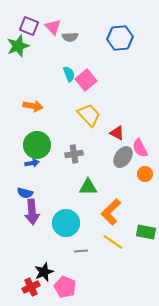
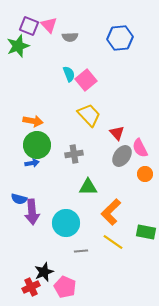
pink triangle: moved 4 px left, 2 px up
orange arrow: moved 15 px down
red triangle: rotated 21 degrees clockwise
gray ellipse: moved 1 px left, 1 px up
blue semicircle: moved 6 px left, 6 px down
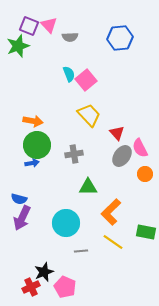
purple arrow: moved 10 px left, 6 px down; rotated 30 degrees clockwise
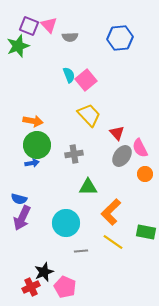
cyan semicircle: moved 1 px down
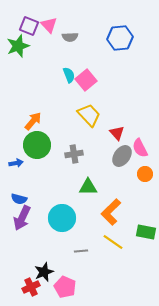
orange arrow: rotated 60 degrees counterclockwise
blue arrow: moved 16 px left
cyan circle: moved 4 px left, 5 px up
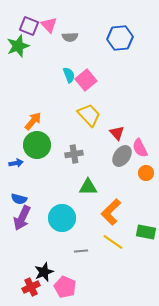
orange circle: moved 1 px right, 1 px up
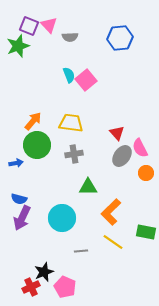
yellow trapezoid: moved 18 px left, 8 px down; rotated 40 degrees counterclockwise
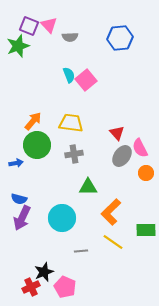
green rectangle: moved 2 px up; rotated 12 degrees counterclockwise
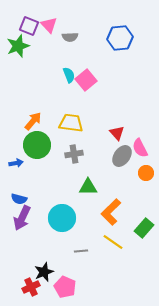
green rectangle: moved 2 px left, 2 px up; rotated 48 degrees counterclockwise
